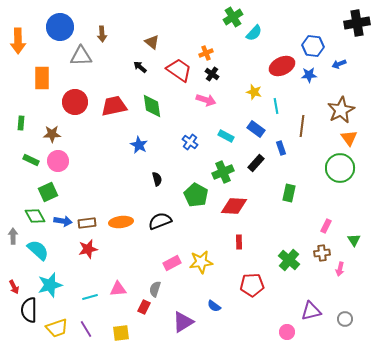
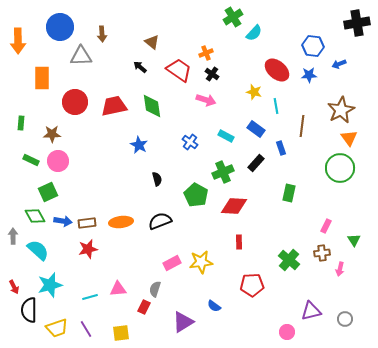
red ellipse at (282, 66): moved 5 px left, 4 px down; rotated 65 degrees clockwise
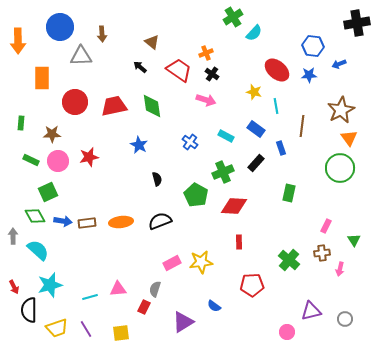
red star at (88, 249): moved 1 px right, 92 px up
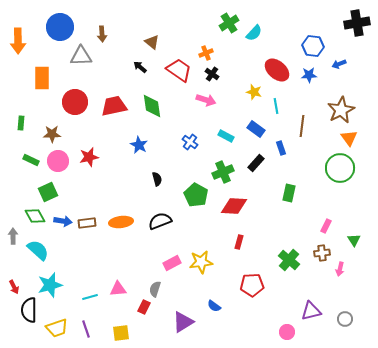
green cross at (233, 17): moved 4 px left, 6 px down
red rectangle at (239, 242): rotated 16 degrees clockwise
purple line at (86, 329): rotated 12 degrees clockwise
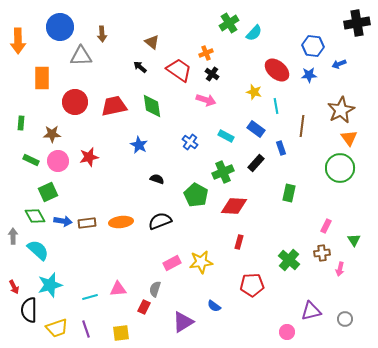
black semicircle at (157, 179): rotated 56 degrees counterclockwise
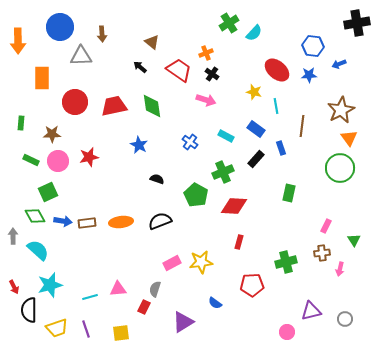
black rectangle at (256, 163): moved 4 px up
green cross at (289, 260): moved 3 px left, 2 px down; rotated 35 degrees clockwise
blue semicircle at (214, 306): moved 1 px right, 3 px up
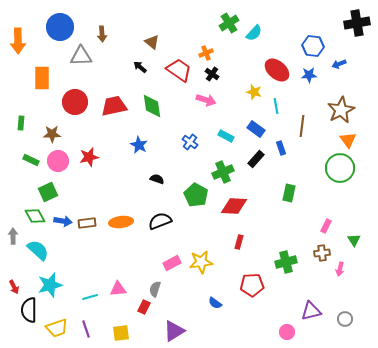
orange triangle at (349, 138): moved 1 px left, 2 px down
purple triangle at (183, 322): moved 9 px left, 9 px down
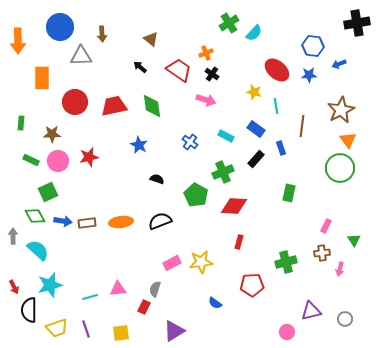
brown triangle at (152, 42): moved 1 px left, 3 px up
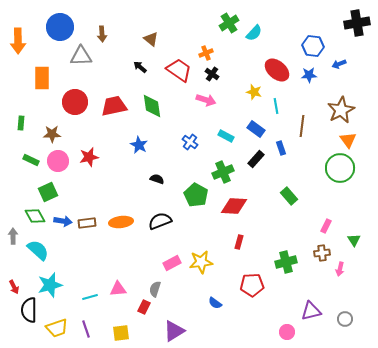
green rectangle at (289, 193): moved 3 px down; rotated 54 degrees counterclockwise
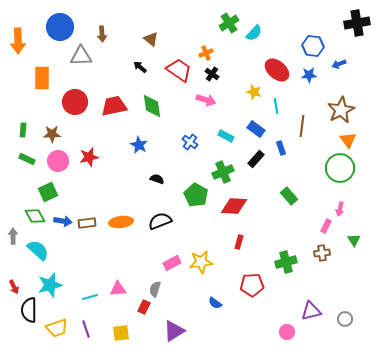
green rectangle at (21, 123): moved 2 px right, 7 px down
green rectangle at (31, 160): moved 4 px left, 1 px up
pink arrow at (340, 269): moved 60 px up
